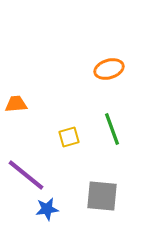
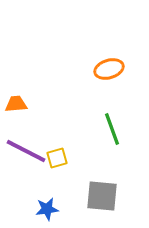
yellow square: moved 12 px left, 21 px down
purple line: moved 24 px up; rotated 12 degrees counterclockwise
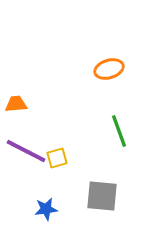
green line: moved 7 px right, 2 px down
blue star: moved 1 px left
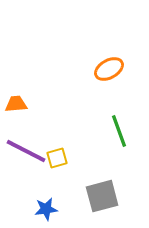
orange ellipse: rotated 12 degrees counterclockwise
gray square: rotated 20 degrees counterclockwise
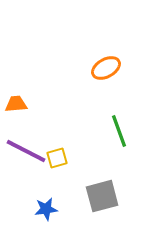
orange ellipse: moved 3 px left, 1 px up
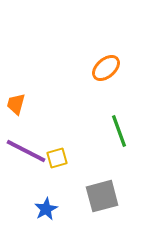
orange ellipse: rotated 12 degrees counterclockwise
orange trapezoid: rotated 70 degrees counterclockwise
blue star: rotated 20 degrees counterclockwise
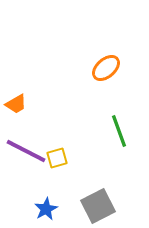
orange trapezoid: rotated 135 degrees counterclockwise
gray square: moved 4 px left, 10 px down; rotated 12 degrees counterclockwise
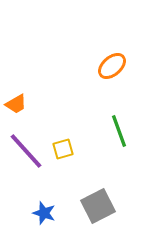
orange ellipse: moved 6 px right, 2 px up
purple line: rotated 21 degrees clockwise
yellow square: moved 6 px right, 9 px up
blue star: moved 2 px left, 4 px down; rotated 25 degrees counterclockwise
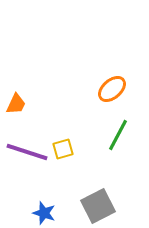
orange ellipse: moved 23 px down
orange trapezoid: rotated 35 degrees counterclockwise
green line: moved 1 px left, 4 px down; rotated 48 degrees clockwise
purple line: moved 1 px right, 1 px down; rotated 30 degrees counterclockwise
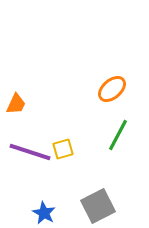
purple line: moved 3 px right
blue star: rotated 10 degrees clockwise
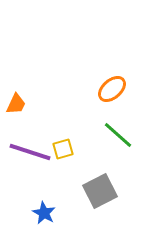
green line: rotated 76 degrees counterclockwise
gray square: moved 2 px right, 15 px up
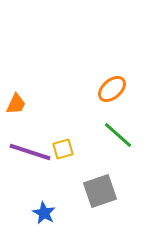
gray square: rotated 8 degrees clockwise
